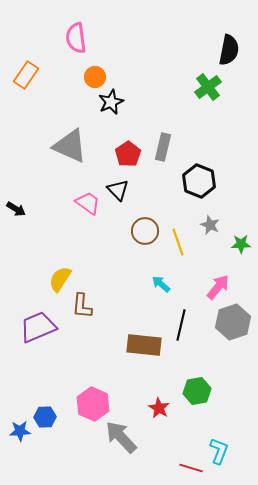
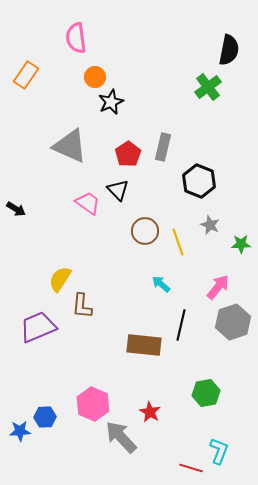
green hexagon: moved 9 px right, 2 px down
red star: moved 9 px left, 4 px down
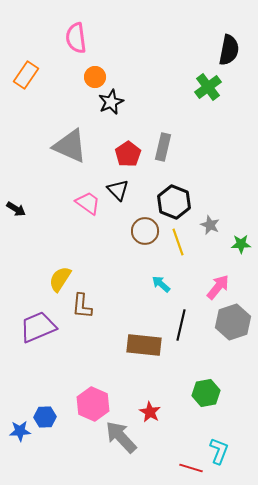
black hexagon: moved 25 px left, 21 px down
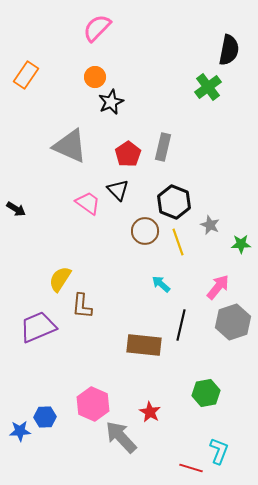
pink semicircle: moved 21 px right, 10 px up; rotated 52 degrees clockwise
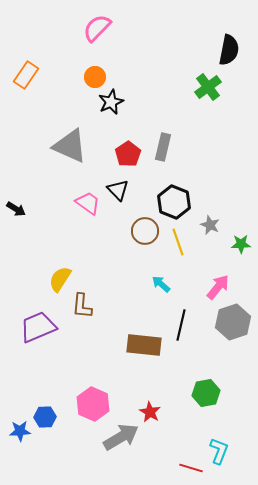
gray arrow: rotated 102 degrees clockwise
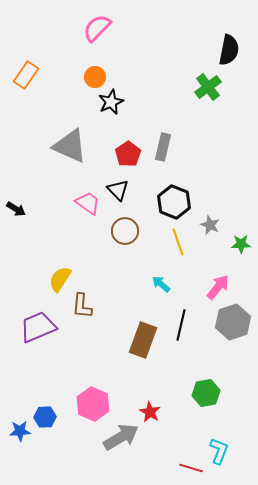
brown circle: moved 20 px left
brown rectangle: moved 1 px left, 5 px up; rotated 76 degrees counterclockwise
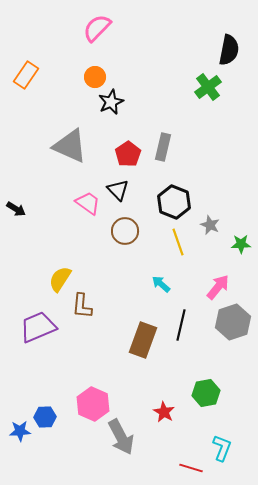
red star: moved 14 px right
gray arrow: rotated 93 degrees clockwise
cyan L-shape: moved 3 px right, 3 px up
